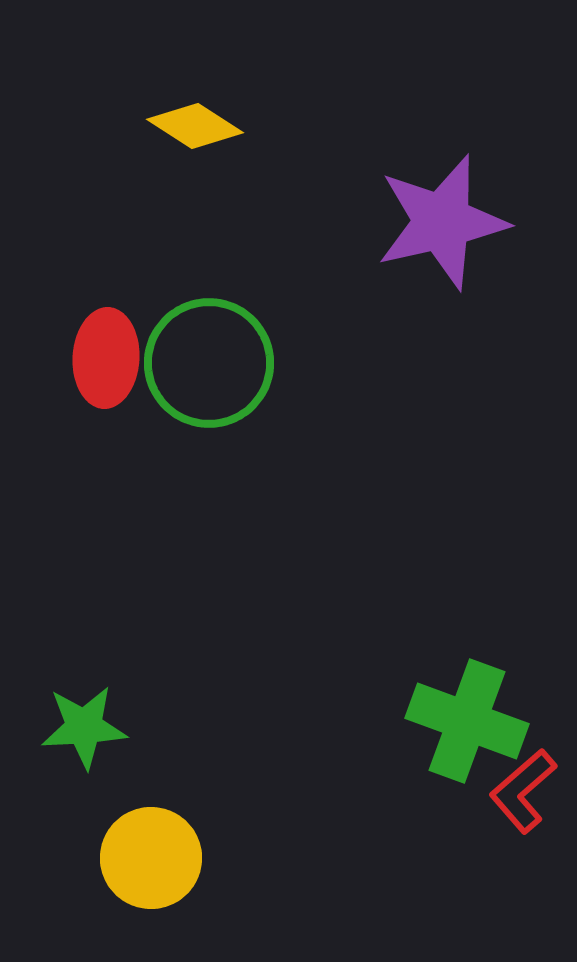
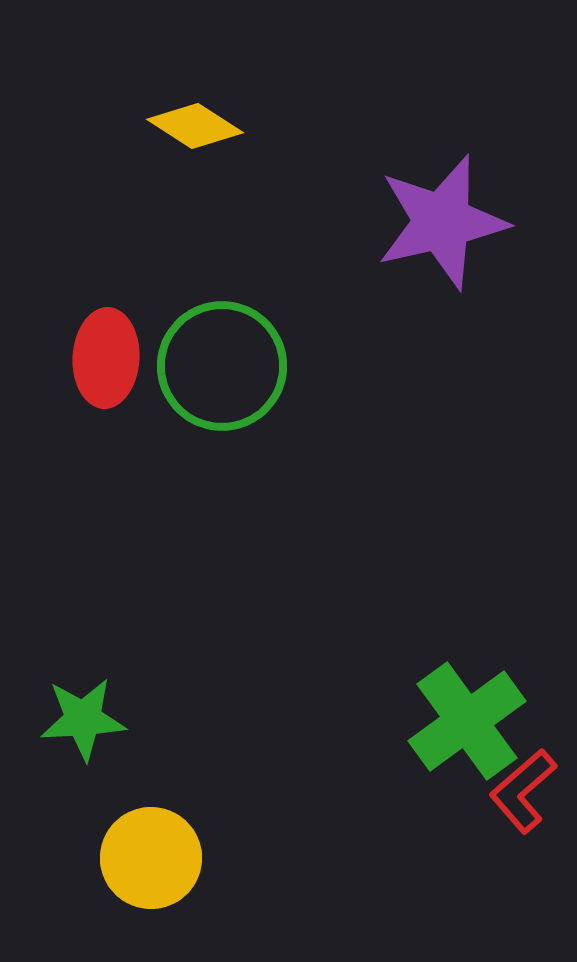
green circle: moved 13 px right, 3 px down
green cross: rotated 34 degrees clockwise
green star: moved 1 px left, 8 px up
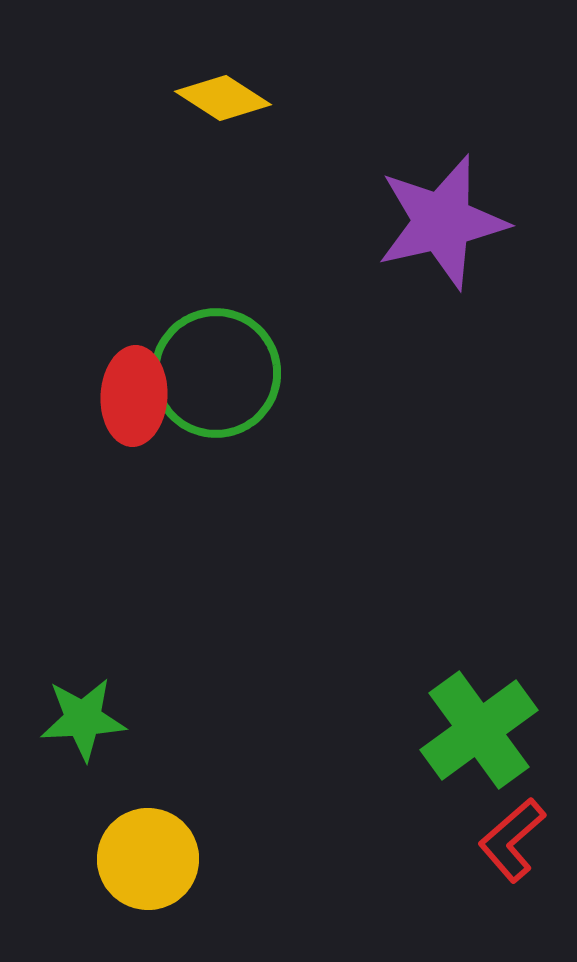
yellow diamond: moved 28 px right, 28 px up
red ellipse: moved 28 px right, 38 px down
green circle: moved 6 px left, 7 px down
green cross: moved 12 px right, 9 px down
red L-shape: moved 11 px left, 49 px down
yellow circle: moved 3 px left, 1 px down
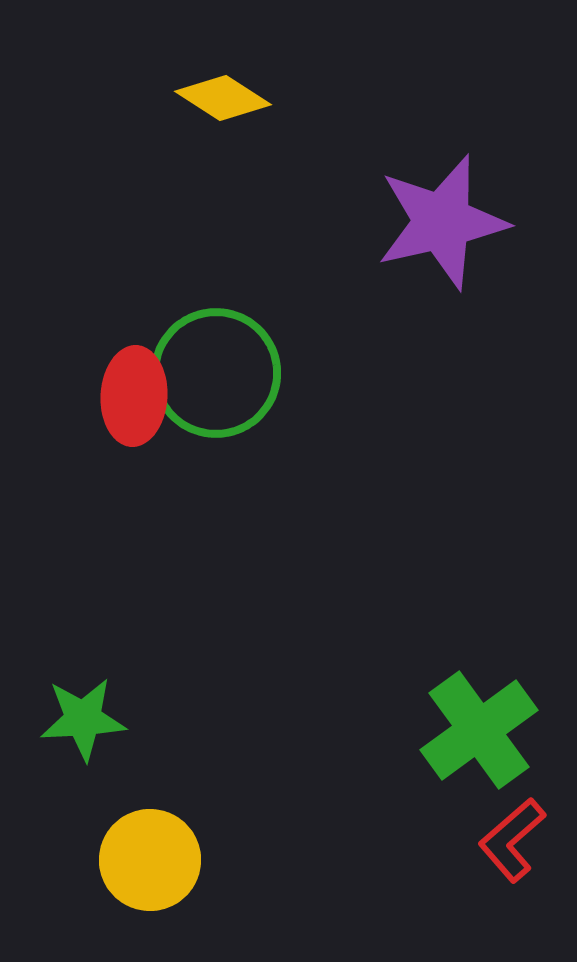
yellow circle: moved 2 px right, 1 px down
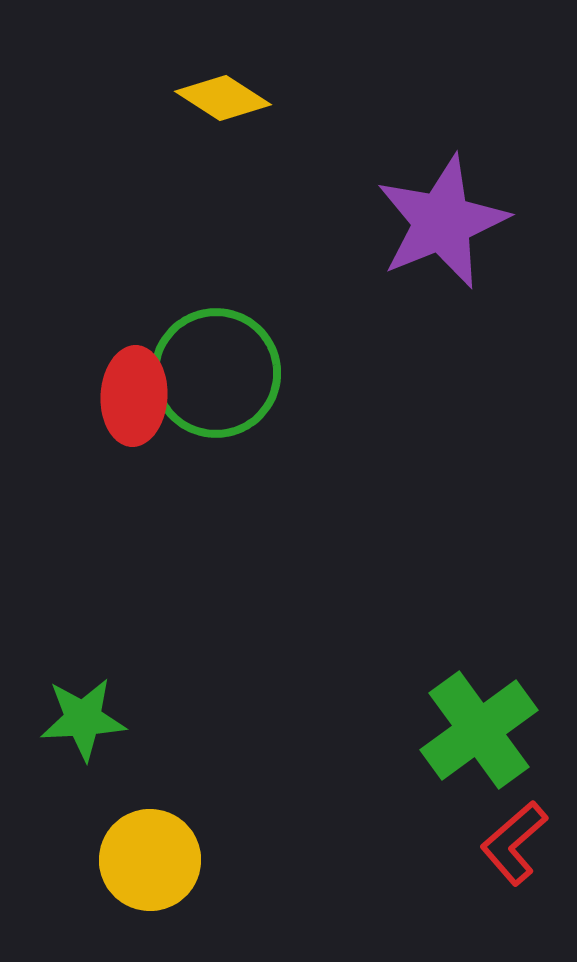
purple star: rotated 9 degrees counterclockwise
red L-shape: moved 2 px right, 3 px down
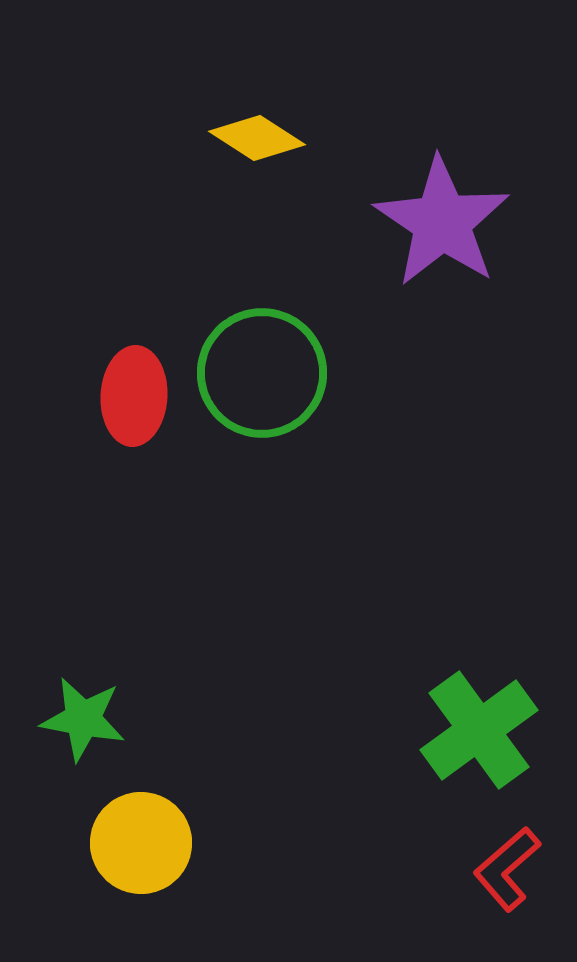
yellow diamond: moved 34 px right, 40 px down
purple star: rotated 16 degrees counterclockwise
green circle: moved 46 px right
green star: rotated 14 degrees clockwise
red L-shape: moved 7 px left, 26 px down
yellow circle: moved 9 px left, 17 px up
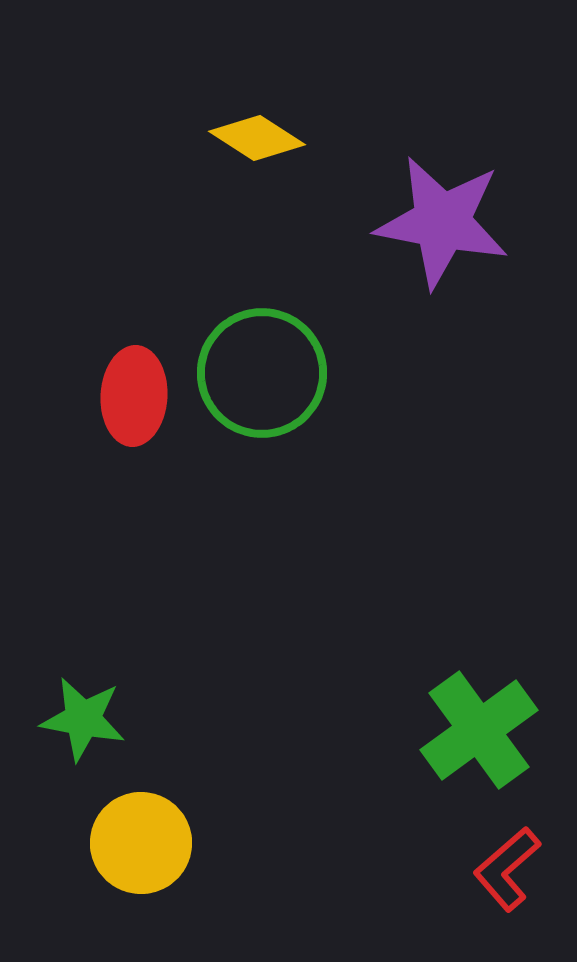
purple star: rotated 23 degrees counterclockwise
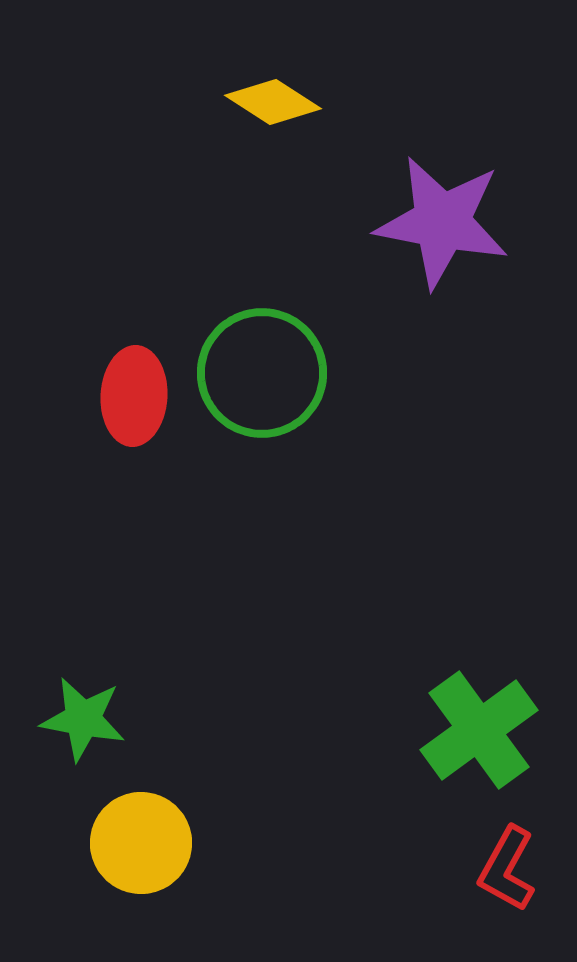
yellow diamond: moved 16 px right, 36 px up
red L-shape: rotated 20 degrees counterclockwise
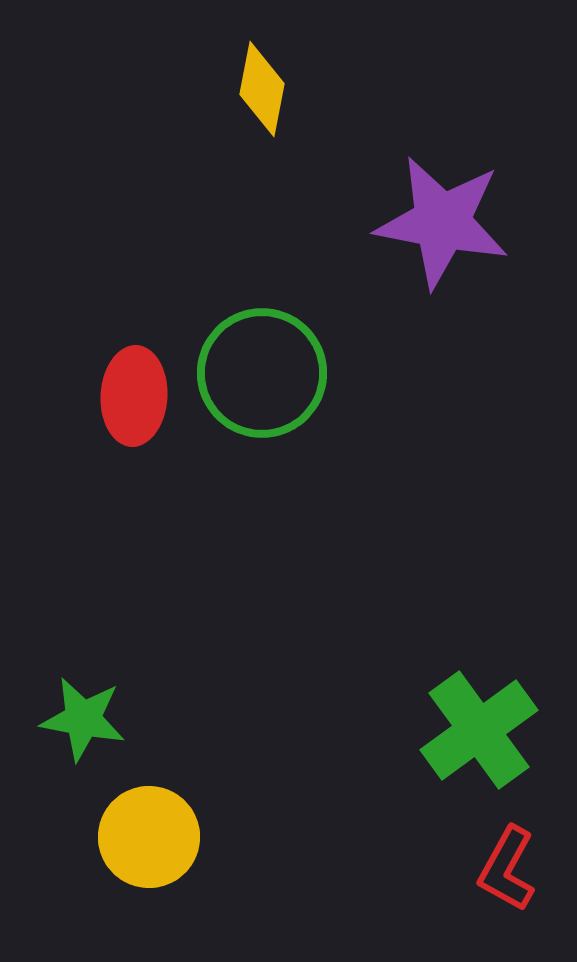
yellow diamond: moved 11 px left, 13 px up; rotated 68 degrees clockwise
yellow circle: moved 8 px right, 6 px up
